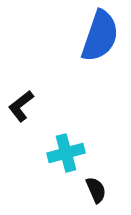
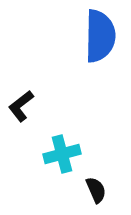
blue semicircle: rotated 18 degrees counterclockwise
cyan cross: moved 4 px left, 1 px down
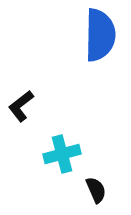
blue semicircle: moved 1 px up
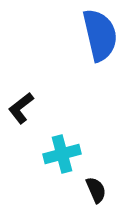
blue semicircle: rotated 14 degrees counterclockwise
black L-shape: moved 2 px down
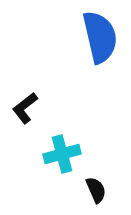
blue semicircle: moved 2 px down
black L-shape: moved 4 px right
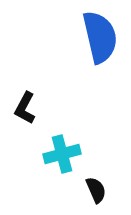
black L-shape: rotated 24 degrees counterclockwise
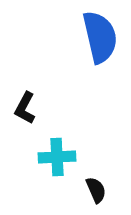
cyan cross: moved 5 px left, 3 px down; rotated 12 degrees clockwise
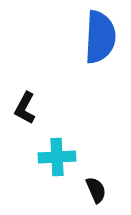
blue semicircle: rotated 16 degrees clockwise
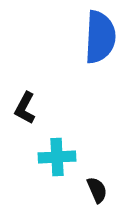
black semicircle: moved 1 px right
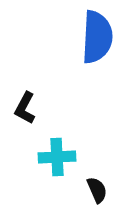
blue semicircle: moved 3 px left
